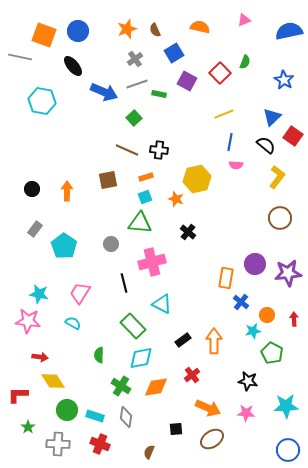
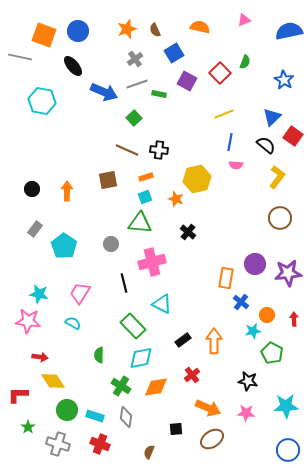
gray cross at (58, 444): rotated 15 degrees clockwise
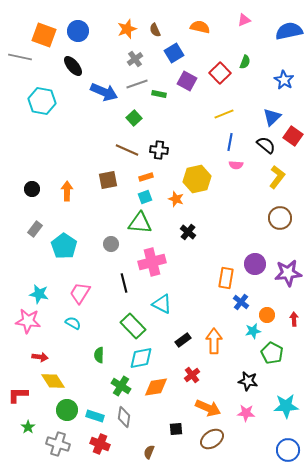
gray diamond at (126, 417): moved 2 px left
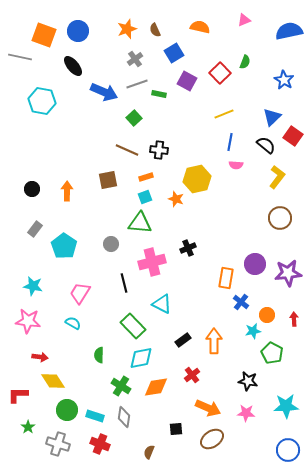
black cross at (188, 232): moved 16 px down; rotated 28 degrees clockwise
cyan star at (39, 294): moved 6 px left, 8 px up
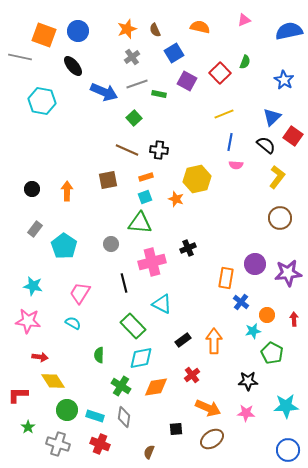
gray cross at (135, 59): moved 3 px left, 2 px up
black star at (248, 381): rotated 12 degrees counterclockwise
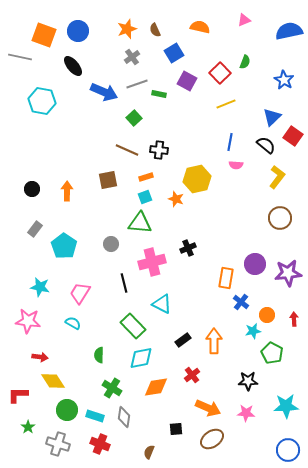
yellow line at (224, 114): moved 2 px right, 10 px up
cyan star at (33, 286): moved 7 px right, 1 px down
green cross at (121, 386): moved 9 px left, 2 px down
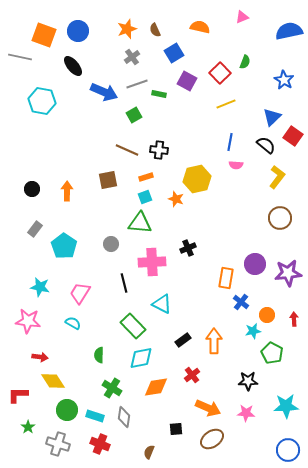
pink triangle at (244, 20): moved 2 px left, 3 px up
green square at (134, 118): moved 3 px up; rotated 14 degrees clockwise
pink cross at (152, 262): rotated 12 degrees clockwise
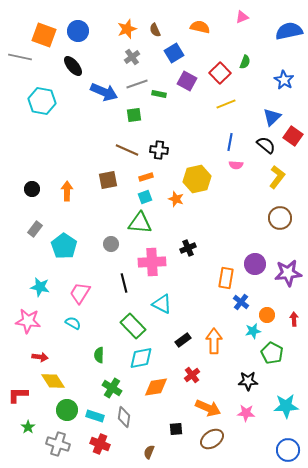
green square at (134, 115): rotated 21 degrees clockwise
